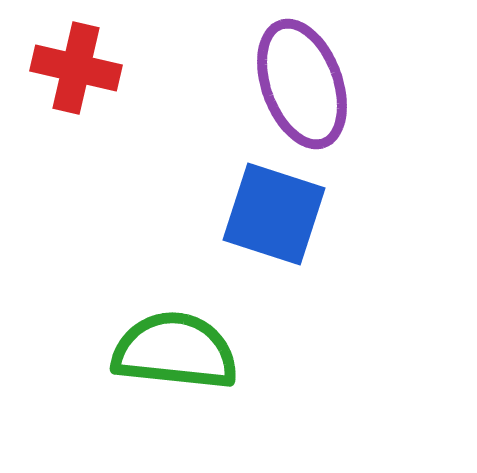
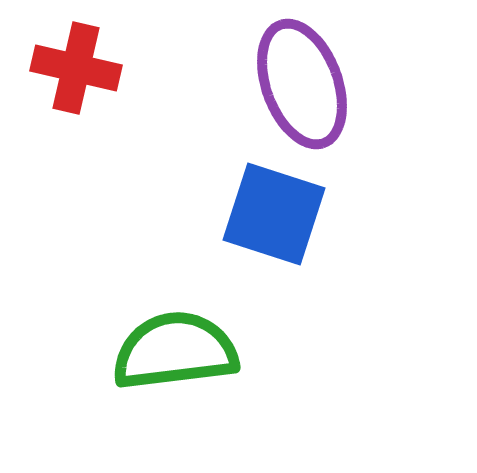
green semicircle: rotated 13 degrees counterclockwise
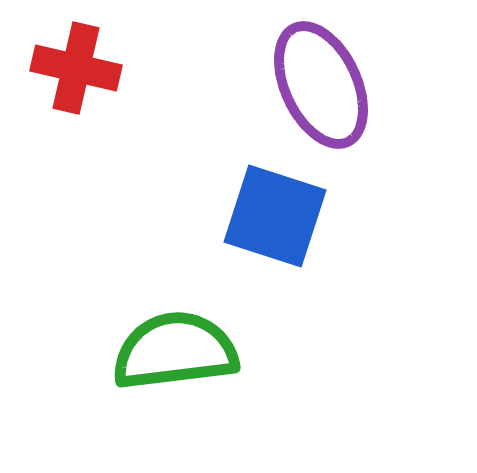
purple ellipse: moved 19 px right, 1 px down; rotated 5 degrees counterclockwise
blue square: moved 1 px right, 2 px down
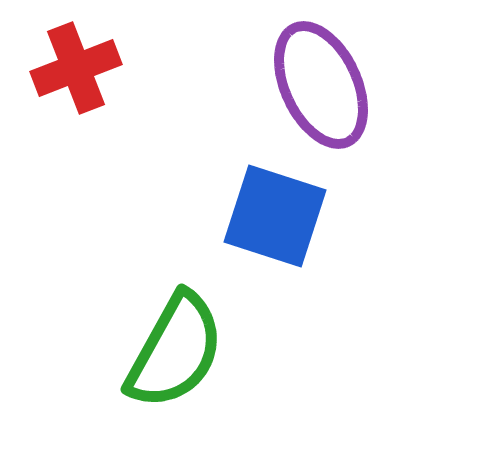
red cross: rotated 34 degrees counterclockwise
green semicircle: rotated 126 degrees clockwise
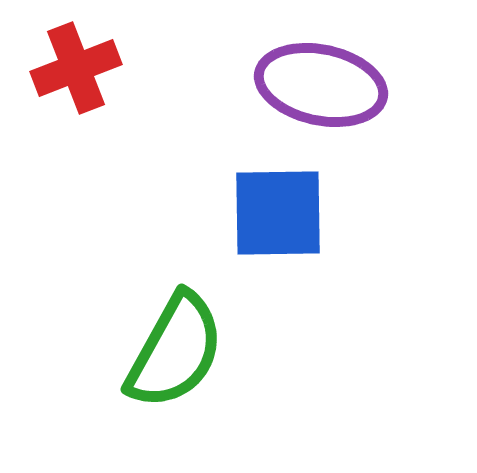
purple ellipse: rotated 53 degrees counterclockwise
blue square: moved 3 px right, 3 px up; rotated 19 degrees counterclockwise
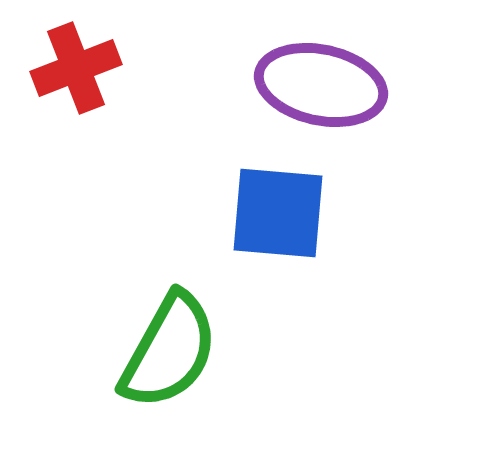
blue square: rotated 6 degrees clockwise
green semicircle: moved 6 px left
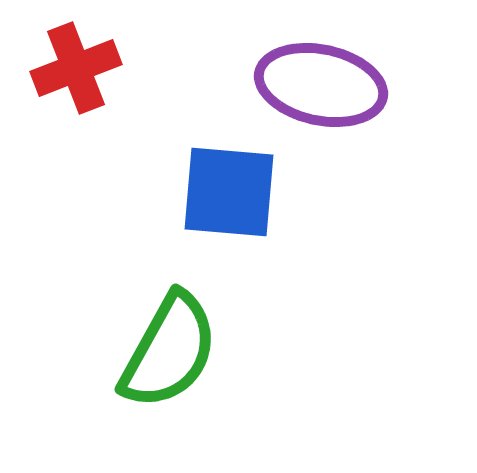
blue square: moved 49 px left, 21 px up
